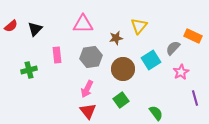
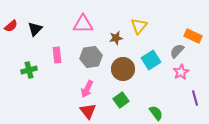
gray semicircle: moved 4 px right, 3 px down
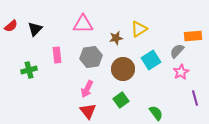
yellow triangle: moved 3 px down; rotated 18 degrees clockwise
orange rectangle: rotated 30 degrees counterclockwise
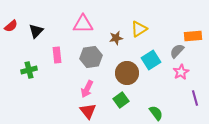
black triangle: moved 1 px right, 2 px down
brown circle: moved 4 px right, 4 px down
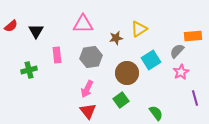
black triangle: rotated 14 degrees counterclockwise
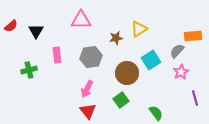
pink triangle: moved 2 px left, 4 px up
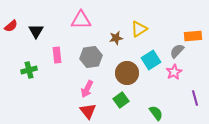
pink star: moved 7 px left
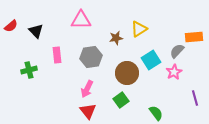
black triangle: rotated 14 degrees counterclockwise
orange rectangle: moved 1 px right, 1 px down
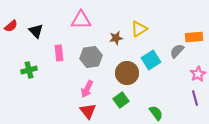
pink rectangle: moved 2 px right, 2 px up
pink star: moved 24 px right, 2 px down
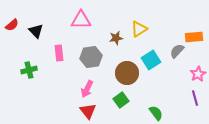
red semicircle: moved 1 px right, 1 px up
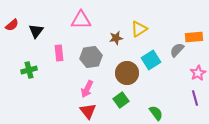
black triangle: rotated 21 degrees clockwise
gray semicircle: moved 1 px up
pink star: moved 1 px up
